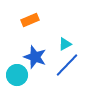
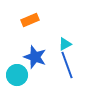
blue line: rotated 64 degrees counterclockwise
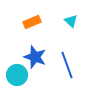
orange rectangle: moved 2 px right, 2 px down
cyan triangle: moved 6 px right, 23 px up; rotated 48 degrees counterclockwise
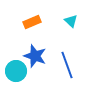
blue star: moved 1 px up
cyan circle: moved 1 px left, 4 px up
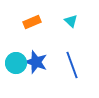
blue star: moved 1 px right, 6 px down
blue line: moved 5 px right
cyan circle: moved 8 px up
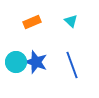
cyan circle: moved 1 px up
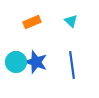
blue line: rotated 12 degrees clockwise
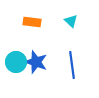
orange rectangle: rotated 30 degrees clockwise
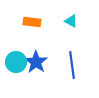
cyan triangle: rotated 16 degrees counterclockwise
blue star: rotated 15 degrees clockwise
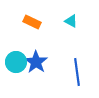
orange rectangle: rotated 18 degrees clockwise
blue line: moved 5 px right, 7 px down
